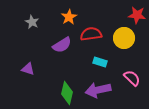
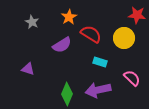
red semicircle: rotated 40 degrees clockwise
green diamond: moved 1 px down; rotated 10 degrees clockwise
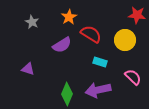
yellow circle: moved 1 px right, 2 px down
pink semicircle: moved 1 px right, 1 px up
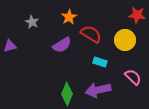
purple triangle: moved 18 px left, 23 px up; rotated 32 degrees counterclockwise
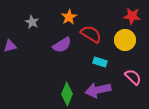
red star: moved 5 px left, 1 px down
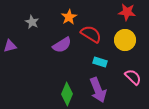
red star: moved 5 px left, 4 px up
purple arrow: rotated 100 degrees counterclockwise
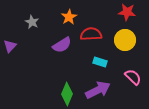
red semicircle: rotated 35 degrees counterclockwise
purple triangle: rotated 32 degrees counterclockwise
purple arrow: rotated 95 degrees counterclockwise
